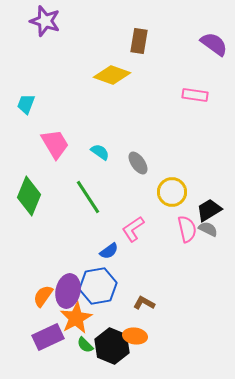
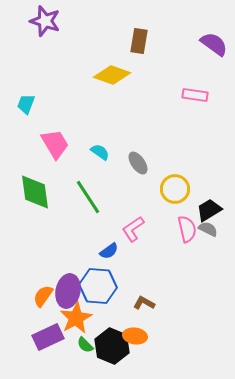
yellow circle: moved 3 px right, 3 px up
green diamond: moved 6 px right, 4 px up; rotated 30 degrees counterclockwise
blue hexagon: rotated 15 degrees clockwise
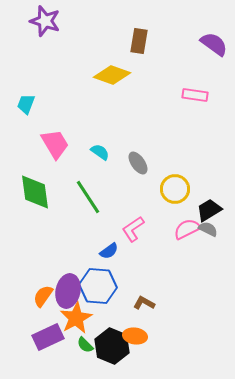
pink semicircle: rotated 104 degrees counterclockwise
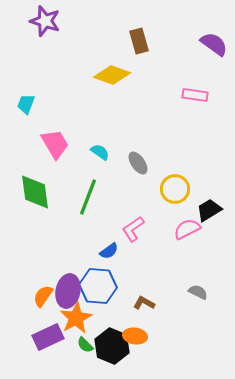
brown rectangle: rotated 25 degrees counterclockwise
green line: rotated 54 degrees clockwise
gray semicircle: moved 10 px left, 63 px down
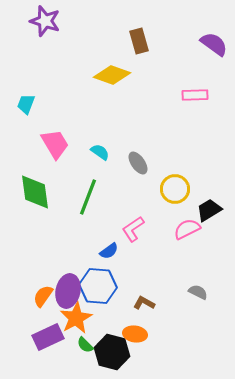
pink rectangle: rotated 10 degrees counterclockwise
orange ellipse: moved 2 px up
black hexagon: moved 6 px down; rotated 8 degrees counterclockwise
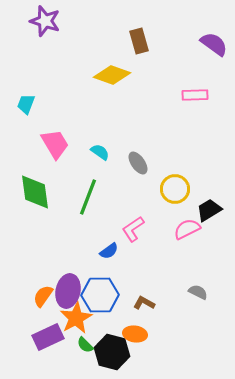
blue hexagon: moved 2 px right, 9 px down; rotated 6 degrees counterclockwise
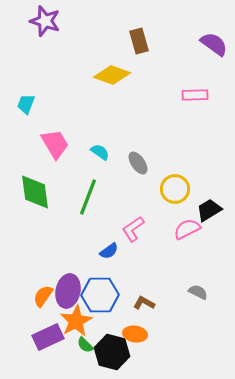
orange star: moved 3 px down
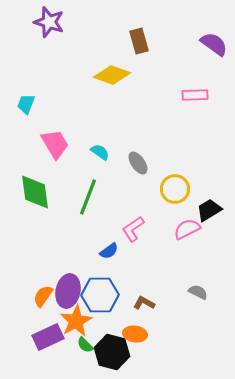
purple star: moved 4 px right, 1 px down
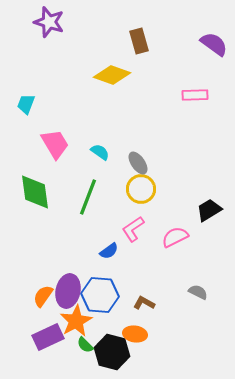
yellow circle: moved 34 px left
pink semicircle: moved 12 px left, 8 px down
blue hexagon: rotated 6 degrees clockwise
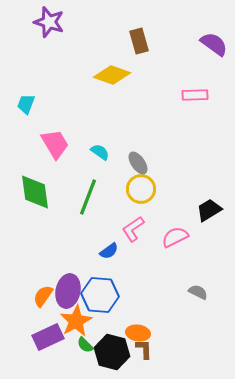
brown L-shape: moved 46 px down; rotated 60 degrees clockwise
orange ellipse: moved 3 px right, 1 px up
